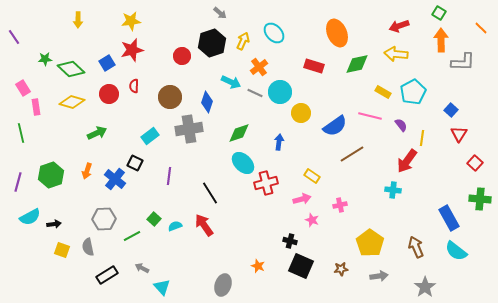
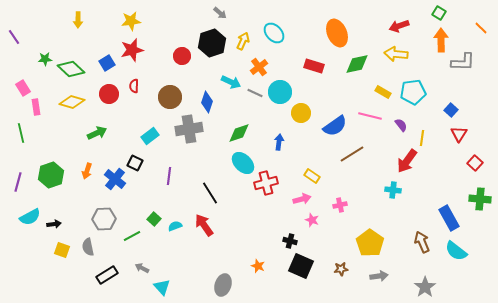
cyan pentagon at (413, 92): rotated 20 degrees clockwise
brown arrow at (416, 247): moved 6 px right, 5 px up
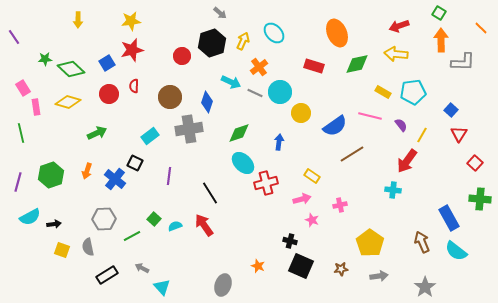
yellow diamond at (72, 102): moved 4 px left
yellow line at (422, 138): moved 3 px up; rotated 21 degrees clockwise
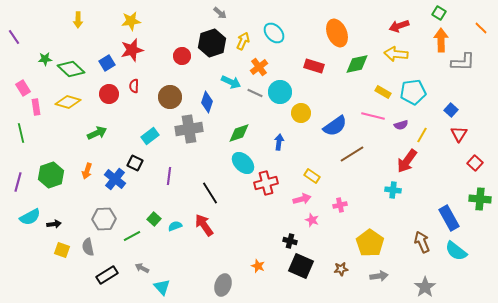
pink line at (370, 116): moved 3 px right
purple semicircle at (401, 125): rotated 112 degrees clockwise
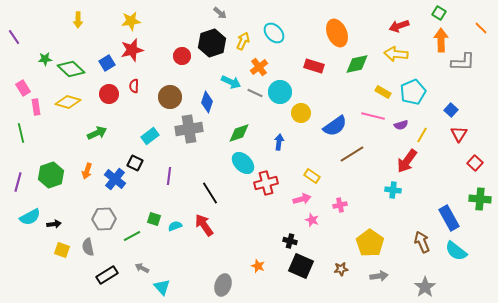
cyan pentagon at (413, 92): rotated 15 degrees counterclockwise
green square at (154, 219): rotated 24 degrees counterclockwise
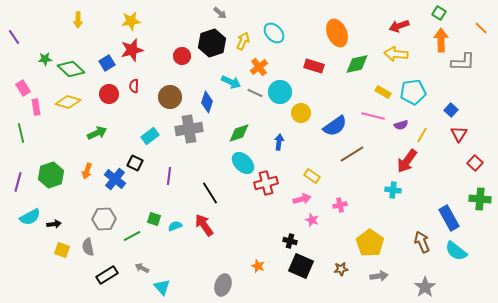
cyan pentagon at (413, 92): rotated 15 degrees clockwise
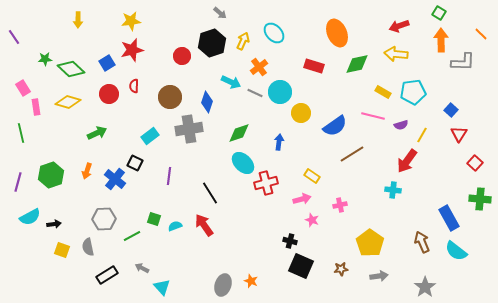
orange line at (481, 28): moved 6 px down
orange star at (258, 266): moved 7 px left, 15 px down
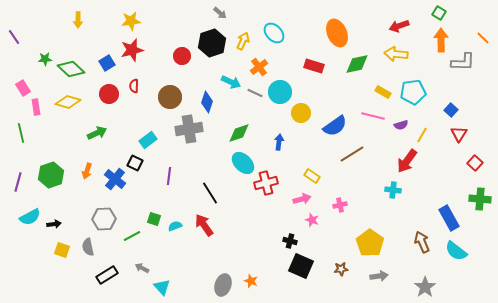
orange line at (481, 34): moved 2 px right, 4 px down
cyan rectangle at (150, 136): moved 2 px left, 4 px down
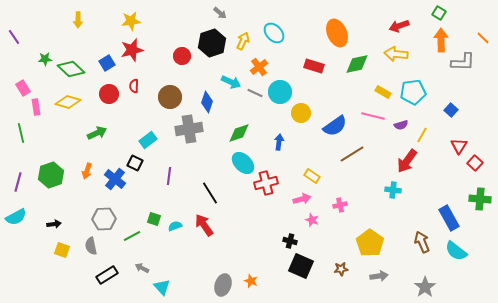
red triangle at (459, 134): moved 12 px down
cyan semicircle at (30, 217): moved 14 px left
gray semicircle at (88, 247): moved 3 px right, 1 px up
